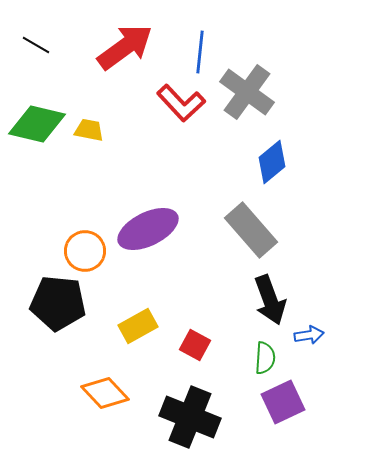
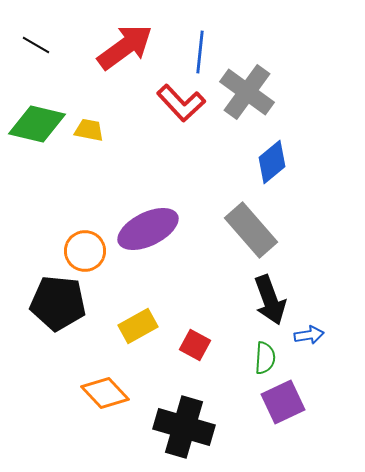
black cross: moved 6 px left, 10 px down; rotated 6 degrees counterclockwise
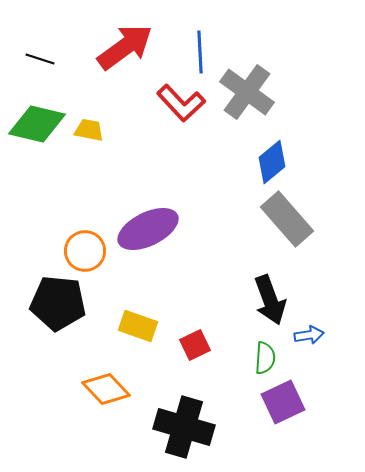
black line: moved 4 px right, 14 px down; rotated 12 degrees counterclockwise
blue line: rotated 9 degrees counterclockwise
gray rectangle: moved 36 px right, 11 px up
yellow rectangle: rotated 48 degrees clockwise
red square: rotated 36 degrees clockwise
orange diamond: moved 1 px right, 4 px up
